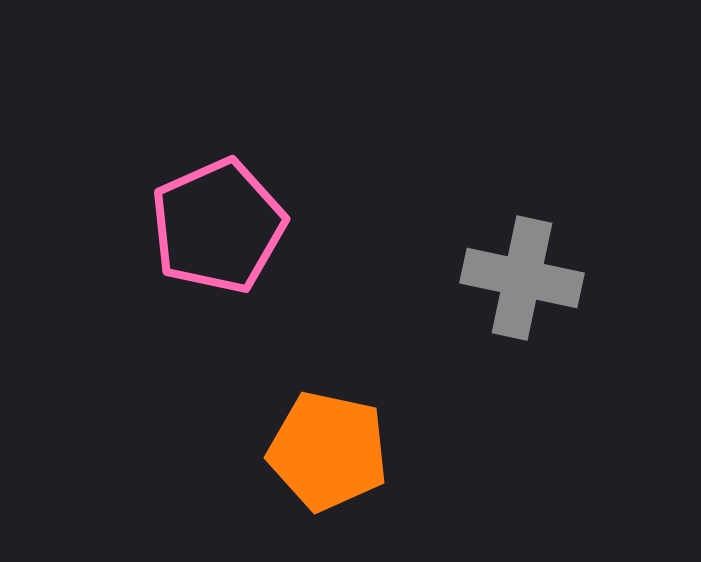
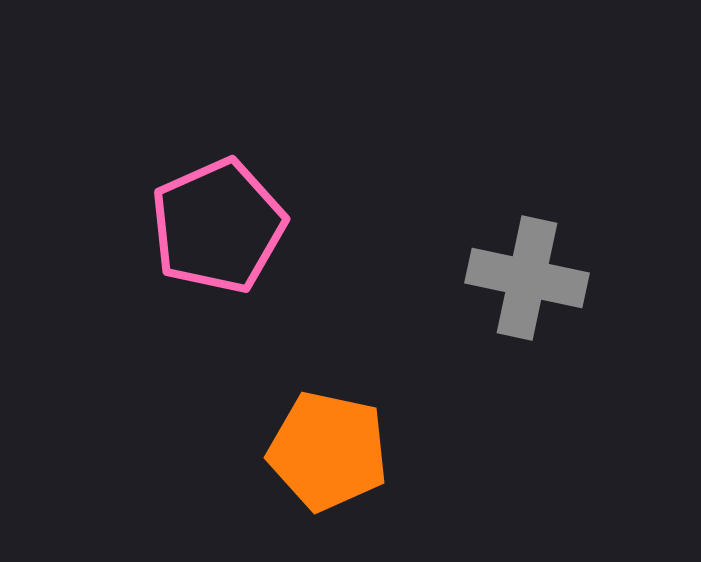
gray cross: moved 5 px right
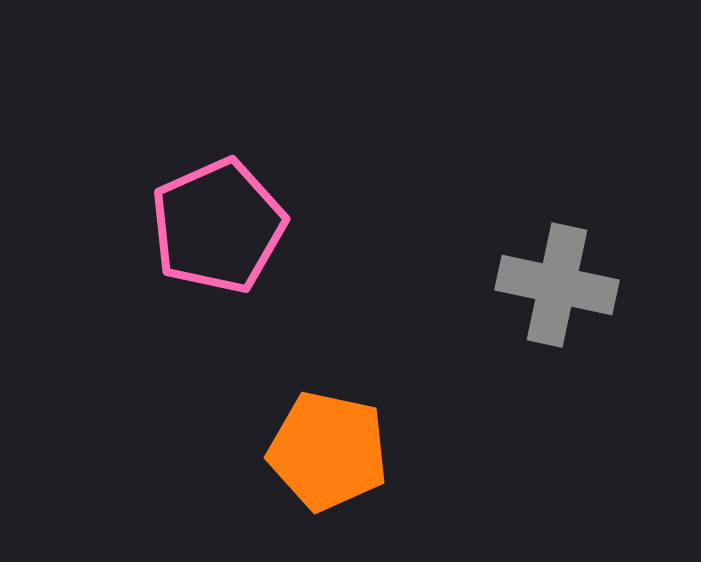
gray cross: moved 30 px right, 7 px down
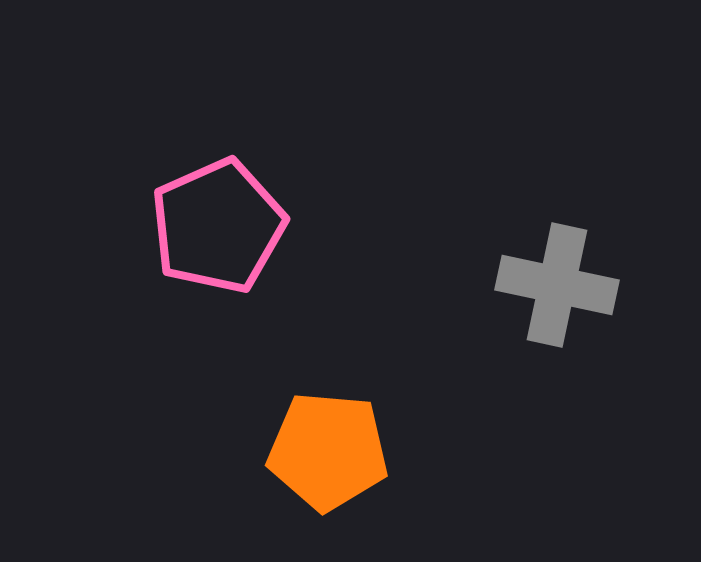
orange pentagon: rotated 7 degrees counterclockwise
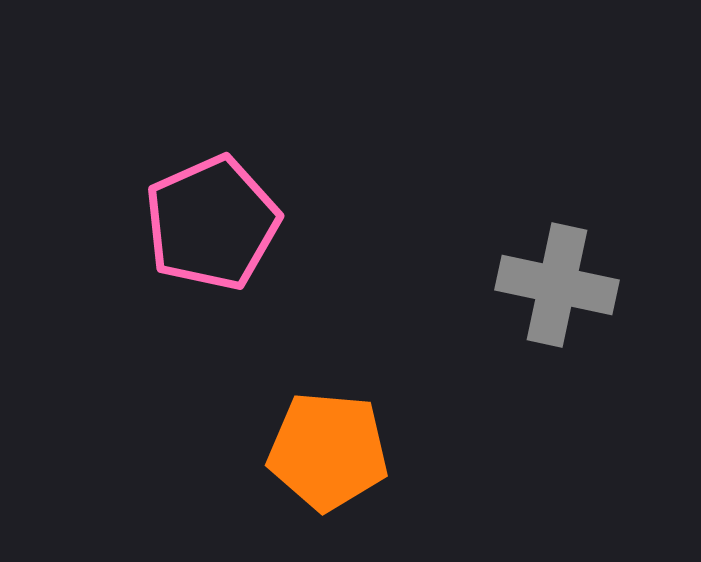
pink pentagon: moved 6 px left, 3 px up
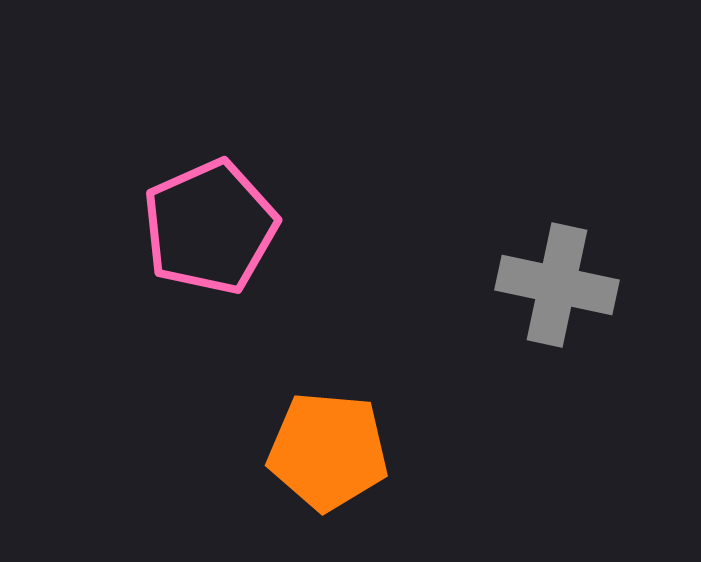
pink pentagon: moved 2 px left, 4 px down
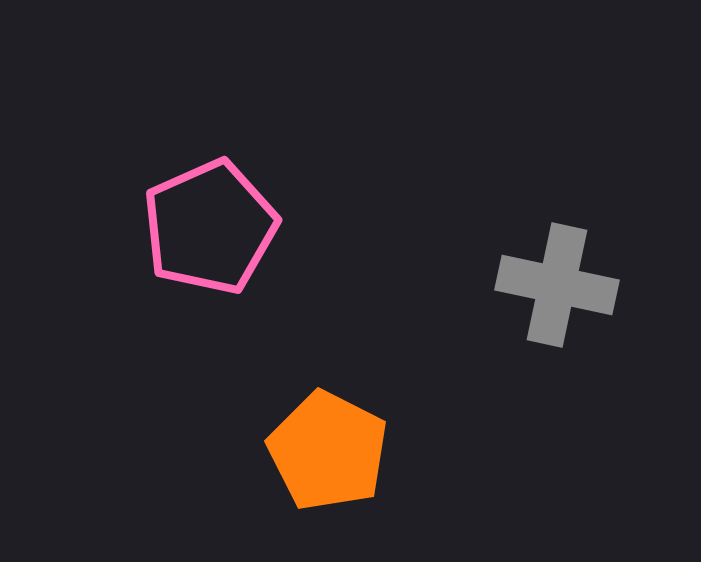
orange pentagon: rotated 22 degrees clockwise
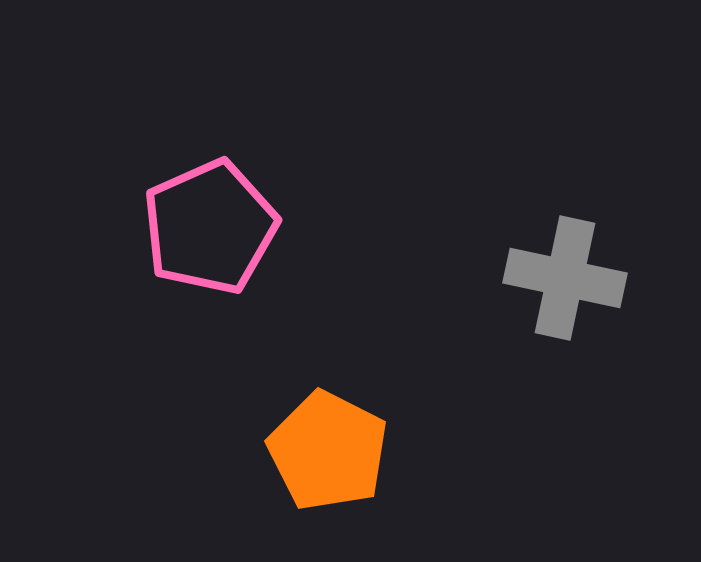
gray cross: moved 8 px right, 7 px up
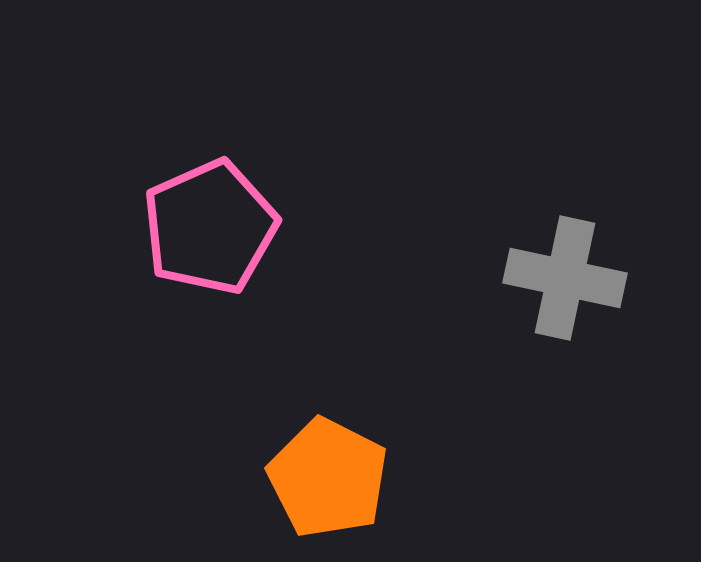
orange pentagon: moved 27 px down
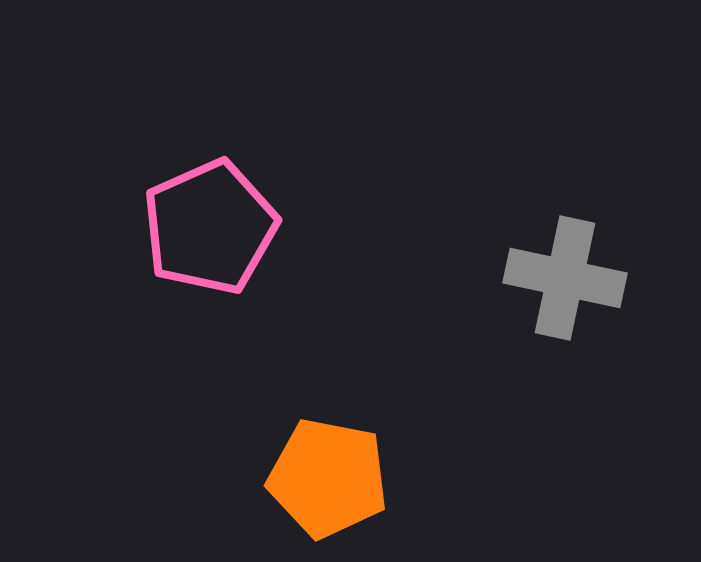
orange pentagon: rotated 16 degrees counterclockwise
